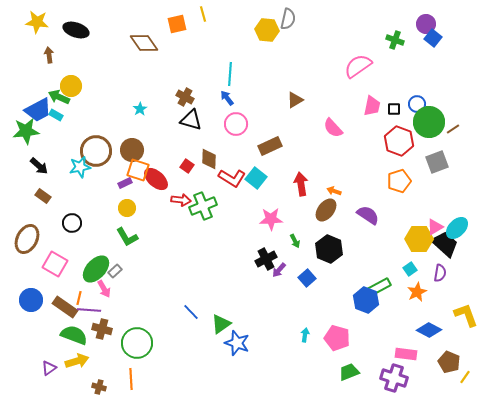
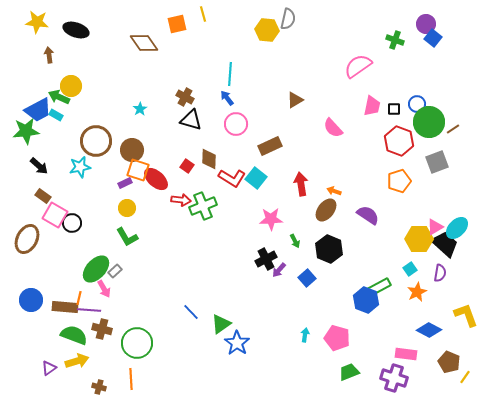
brown circle at (96, 151): moved 10 px up
pink square at (55, 264): moved 49 px up
brown rectangle at (65, 307): rotated 30 degrees counterclockwise
blue star at (237, 343): rotated 15 degrees clockwise
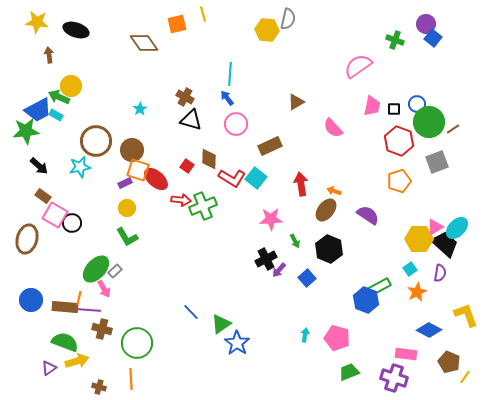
brown triangle at (295, 100): moved 1 px right, 2 px down
brown ellipse at (27, 239): rotated 12 degrees counterclockwise
green semicircle at (74, 335): moved 9 px left, 7 px down
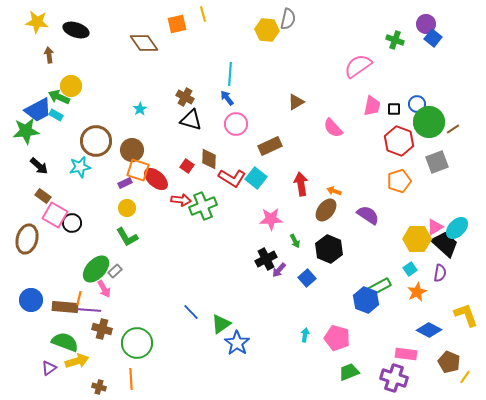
yellow hexagon at (419, 239): moved 2 px left
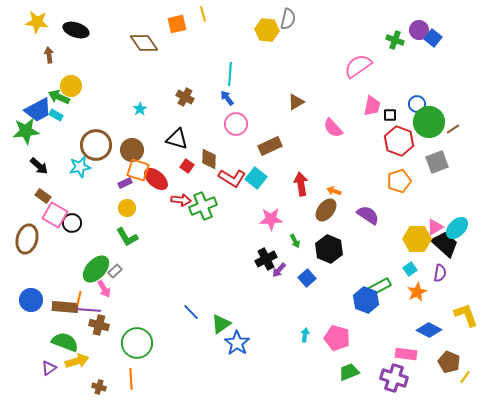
purple circle at (426, 24): moved 7 px left, 6 px down
black square at (394, 109): moved 4 px left, 6 px down
black triangle at (191, 120): moved 14 px left, 19 px down
brown circle at (96, 141): moved 4 px down
brown cross at (102, 329): moved 3 px left, 4 px up
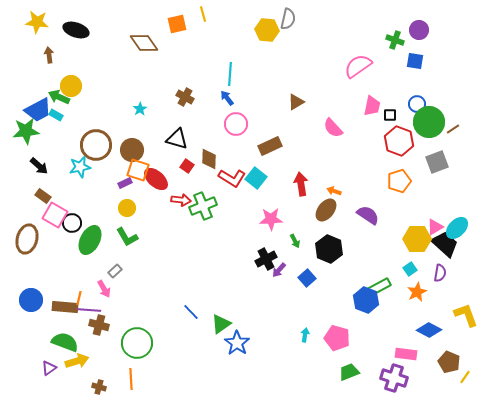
blue square at (433, 38): moved 18 px left, 23 px down; rotated 30 degrees counterclockwise
green ellipse at (96, 269): moved 6 px left, 29 px up; rotated 16 degrees counterclockwise
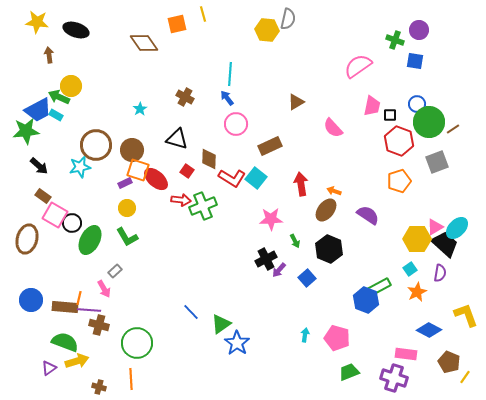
red square at (187, 166): moved 5 px down
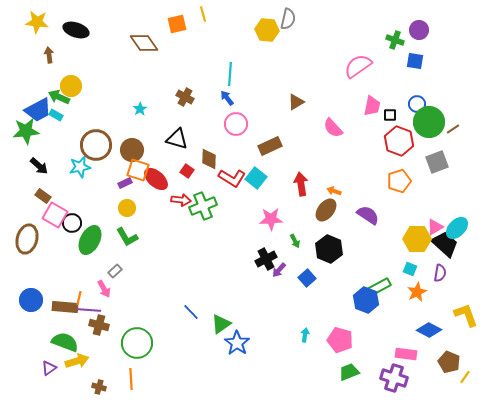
cyan square at (410, 269): rotated 32 degrees counterclockwise
pink pentagon at (337, 338): moved 3 px right, 2 px down
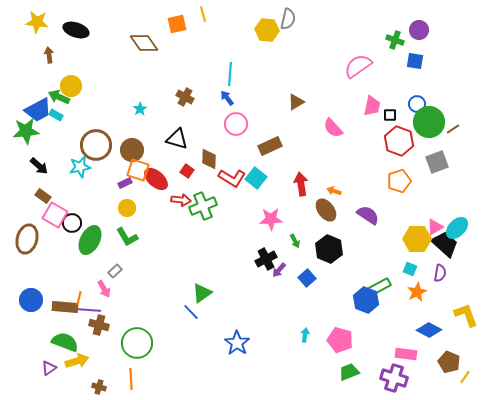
brown ellipse at (326, 210): rotated 75 degrees counterclockwise
green triangle at (221, 324): moved 19 px left, 31 px up
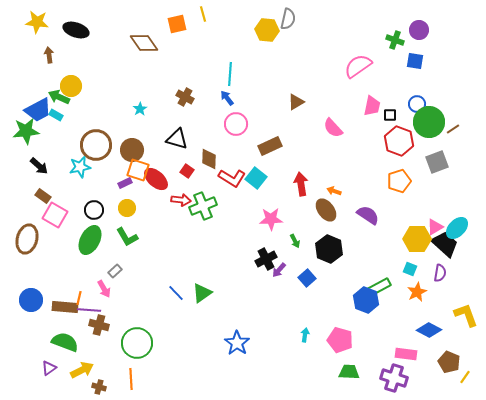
black circle at (72, 223): moved 22 px right, 13 px up
blue line at (191, 312): moved 15 px left, 19 px up
yellow arrow at (77, 361): moved 5 px right, 9 px down; rotated 10 degrees counterclockwise
green trapezoid at (349, 372): rotated 25 degrees clockwise
